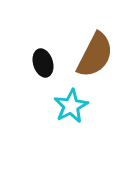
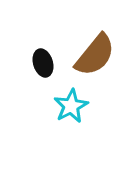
brown semicircle: rotated 12 degrees clockwise
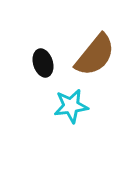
cyan star: rotated 20 degrees clockwise
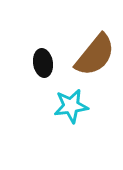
black ellipse: rotated 8 degrees clockwise
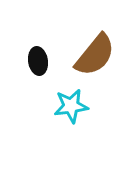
black ellipse: moved 5 px left, 2 px up
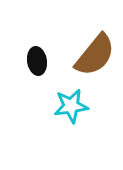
black ellipse: moved 1 px left
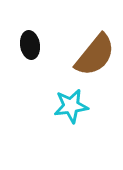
black ellipse: moved 7 px left, 16 px up
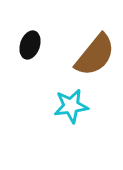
black ellipse: rotated 28 degrees clockwise
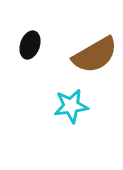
brown semicircle: rotated 21 degrees clockwise
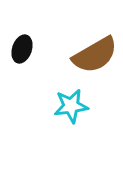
black ellipse: moved 8 px left, 4 px down
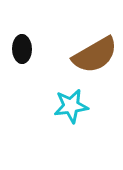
black ellipse: rotated 20 degrees counterclockwise
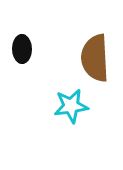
brown semicircle: moved 3 px down; rotated 117 degrees clockwise
